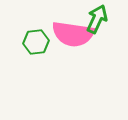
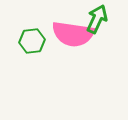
green hexagon: moved 4 px left, 1 px up
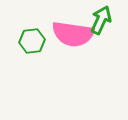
green arrow: moved 4 px right, 1 px down
